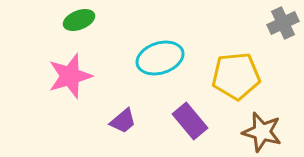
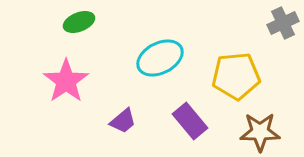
green ellipse: moved 2 px down
cyan ellipse: rotated 9 degrees counterclockwise
pink star: moved 4 px left, 5 px down; rotated 18 degrees counterclockwise
brown star: moved 2 px left; rotated 15 degrees counterclockwise
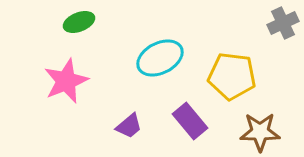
yellow pentagon: moved 4 px left; rotated 12 degrees clockwise
pink star: rotated 12 degrees clockwise
purple trapezoid: moved 6 px right, 5 px down
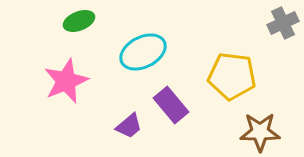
green ellipse: moved 1 px up
cyan ellipse: moved 17 px left, 6 px up
purple rectangle: moved 19 px left, 16 px up
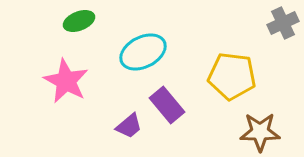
pink star: rotated 21 degrees counterclockwise
purple rectangle: moved 4 px left
